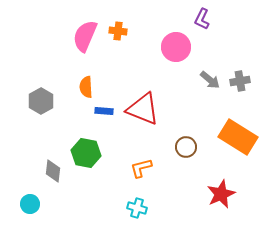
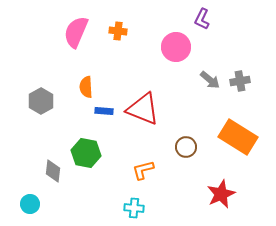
pink semicircle: moved 9 px left, 4 px up
orange L-shape: moved 2 px right, 2 px down
cyan cross: moved 3 px left; rotated 12 degrees counterclockwise
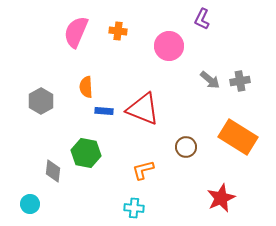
pink circle: moved 7 px left, 1 px up
red star: moved 4 px down
